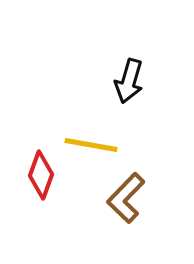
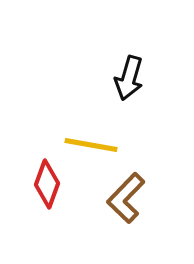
black arrow: moved 3 px up
red diamond: moved 6 px right, 9 px down
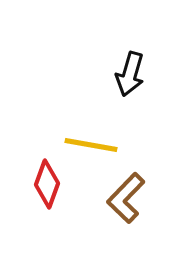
black arrow: moved 1 px right, 4 px up
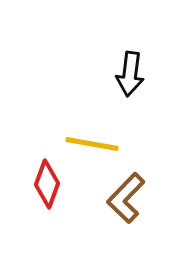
black arrow: rotated 9 degrees counterclockwise
yellow line: moved 1 px right, 1 px up
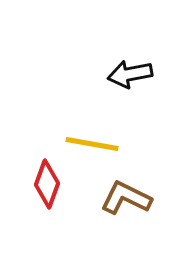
black arrow: rotated 72 degrees clockwise
brown L-shape: rotated 72 degrees clockwise
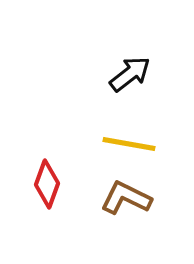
black arrow: rotated 153 degrees clockwise
yellow line: moved 37 px right
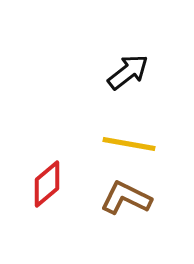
black arrow: moved 2 px left, 2 px up
red diamond: rotated 30 degrees clockwise
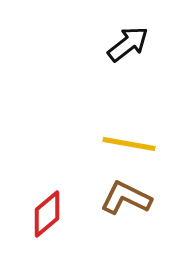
black arrow: moved 28 px up
red diamond: moved 30 px down
